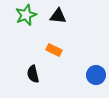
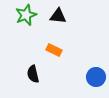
blue circle: moved 2 px down
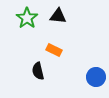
green star: moved 1 px right, 3 px down; rotated 15 degrees counterclockwise
black semicircle: moved 5 px right, 3 px up
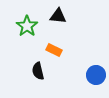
green star: moved 8 px down
blue circle: moved 2 px up
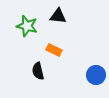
green star: rotated 20 degrees counterclockwise
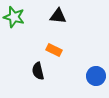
green star: moved 13 px left, 9 px up
blue circle: moved 1 px down
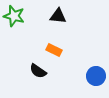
green star: moved 1 px up
black semicircle: rotated 42 degrees counterclockwise
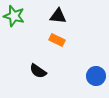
orange rectangle: moved 3 px right, 10 px up
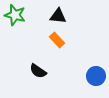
green star: moved 1 px right, 1 px up
orange rectangle: rotated 21 degrees clockwise
